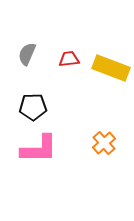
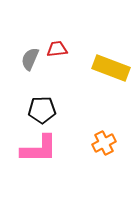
gray semicircle: moved 3 px right, 5 px down
red trapezoid: moved 12 px left, 10 px up
black pentagon: moved 9 px right, 3 px down
orange cross: rotated 15 degrees clockwise
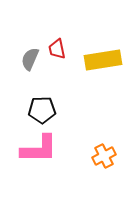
red trapezoid: rotated 95 degrees counterclockwise
yellow rectangle: moved 8 px left, 8 px up; rotated 30 degrees counterclockwise
orange cross: moved 13 px down
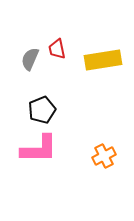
black pentagon: rotated 20 degrees counterclockwise
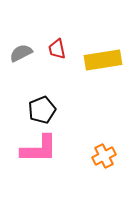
gray semicircle: moved 9 px left, 6 px up; rotated 40 degrees clockwise
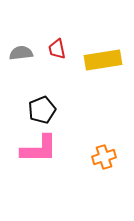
gray semicircle: rotated 20 degrees clockwise
orange cross: moved 1 px down; rotated 10 degrees clockwise
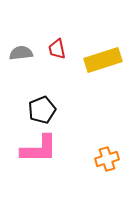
yellow rectangle: rotated 9 degrees counterclockwise
orange cross: moved 3 px right, 2 px down
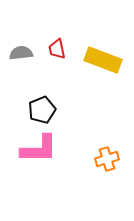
yellow rectangle: rotated 39 degrees clockwise
